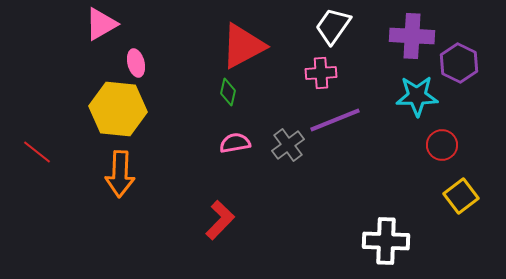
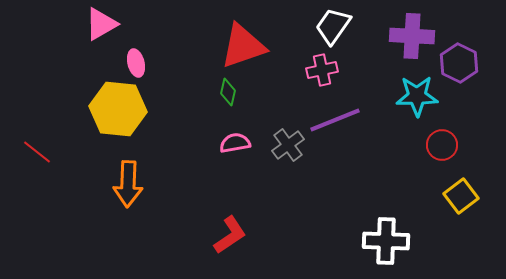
red triangle: rotated 9 degrees clockwise
pink cross: moved 1 px right, 3 px up; rotated 8 degrees counterclockwise
orange arrow: moved 8 px right, 10 px down
red L-shape: moved 10 px right, 15 px down; rotated 12 degrees clockwise
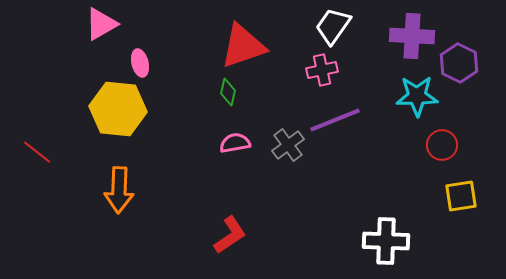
pink ellipse: moved 4 px right
orange arrow: moved 9 px left, 6 px down
yellow square: rotated 28 degrees clockwise
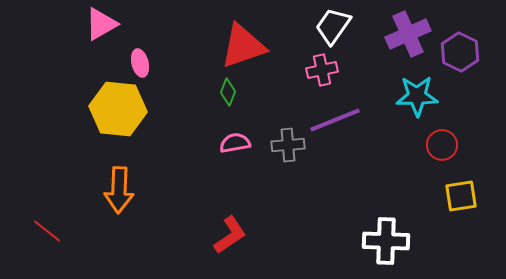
purple cross: moved 4 px left, 2 px up; rotated 27 degrees counterclockwise
purple hexagon: moved 1 px right, 11 px up
green diamond: rotated 8 degrees clockwise
gray cross: rotated 32 degrees clockwise
red line: moved 10 px right, 79 px down
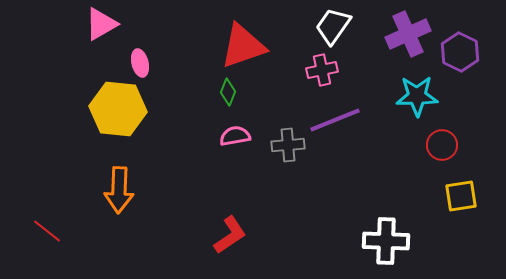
pink semicircle: moved 7 px up
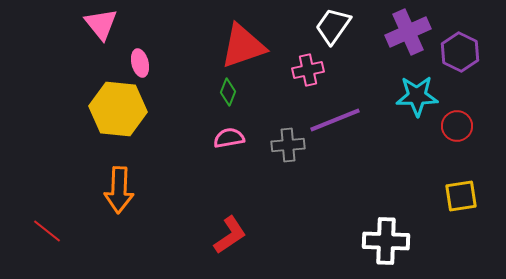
pink triangle: rotated 39 degrees counterclockwise
purple cross: moved 2 px up
pink cross: moved 14 px left
pink semicircle: moved 6 px left, 2 px down
red circle: moved 15 px right, 19 px up
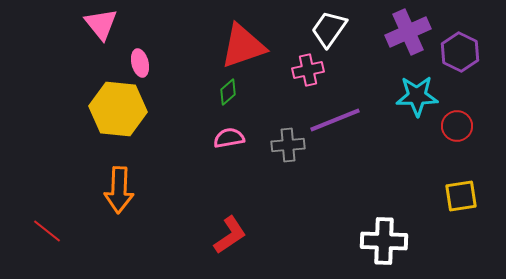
white trapezoid: moved 4 px left, 3 px down
green diamond: rotated 28 degrees clockwise
white cross: moved 2 px left
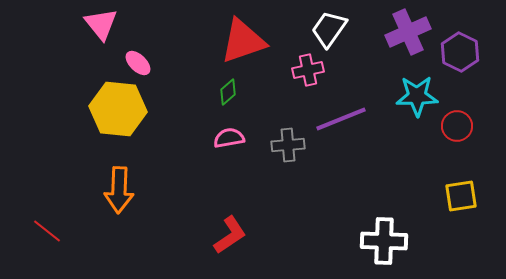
red triangle: moved 5 px up
pink ellipse: moved 2 px left; rotated 32 degrees counterclockwise
purple line: moved 6 px right, 1 px up
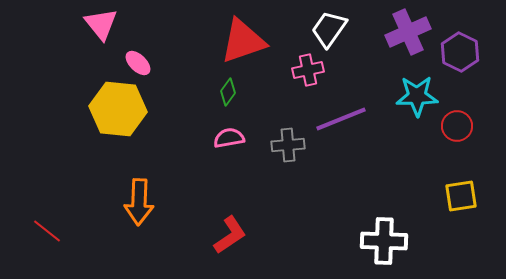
green diamond: rotated 12 degrees counterclockwise
orange arrow: moved 20 px right, 12 px down
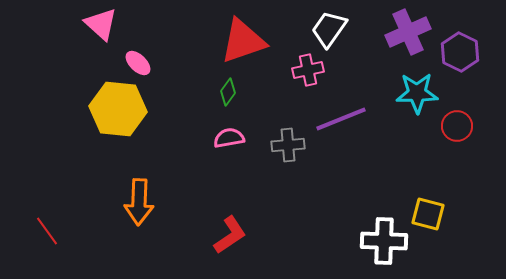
pink triangle: rotated 9 degrees counterclockwise
cyan star: moved 3 px up
yellow square: moved 33 px left, 18 px down; rotated 24 degrees clockwise
red line: rotated 16 degrees clockwise
